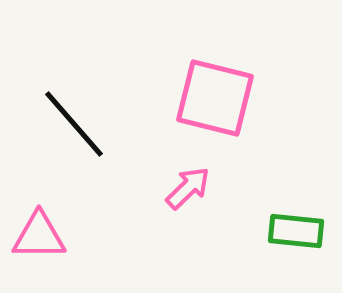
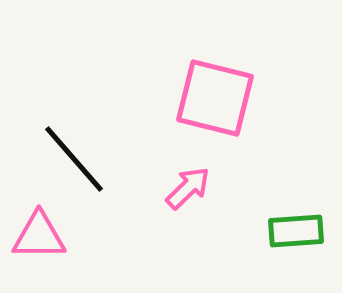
black line: moved 35 px down
green rectangle: rotated 10 degrees counterclockwise
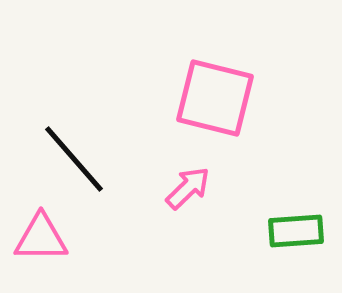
pink triangle: moved 2 px right, 2 px down
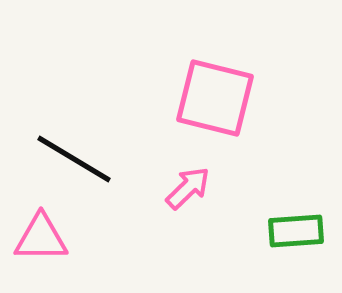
black line: rotated 18 degrees counterclockwise
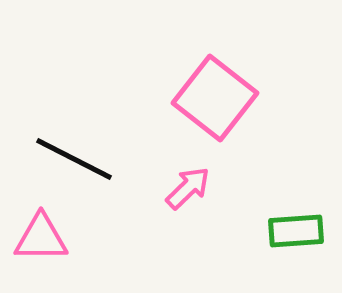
pink square: rotated 24 degrees clockwise
black line: rotated 4 degrees counterclockwise
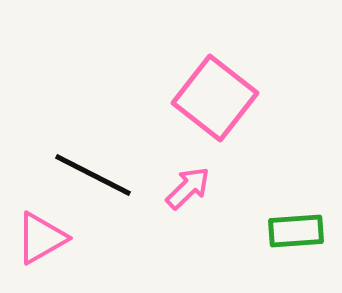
black line: moved 19 px right, 16 px down
pink triangle: rotated 30 degrees counterclockwise
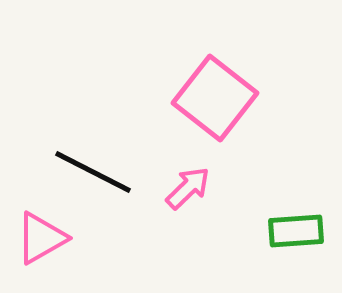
black line: moved 3 px up
